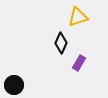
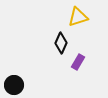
purple rectangle: moved 1 px left, 1 px up
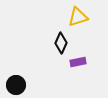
purple rectangle: rotated 49 degrees clockwise
black circle: moved 2 px right
